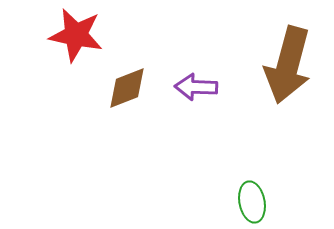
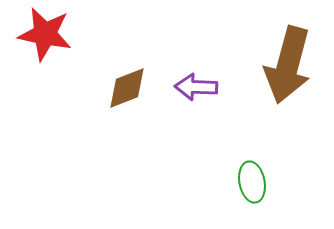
red star: moved 31 px left, 1 px up
green ellipse: moved 20 px up
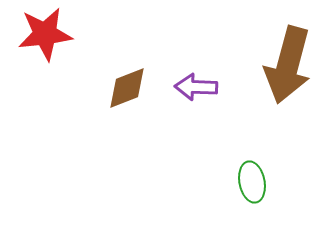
red star: rotated 18 degrees counterclockwise
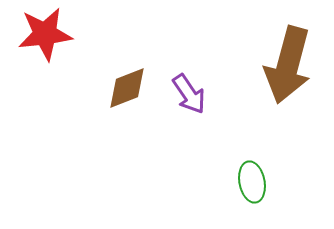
purple arrow: moved 7 px left, 7 px down; rotated 126 degrees counterclockwise
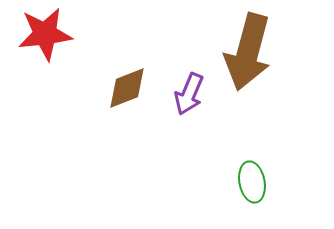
brown arrow: moved 40 px left, 13 px up
purple arrow: rotated 57 degrees clockwise
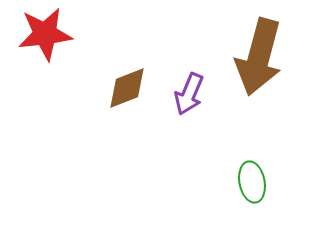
brown arrow: moved 11 px right, 5 px down
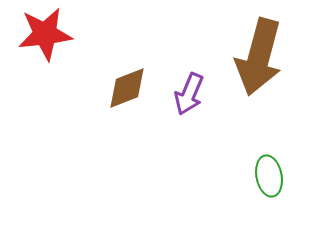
green ellipse: moved 17 px right, 6 px up
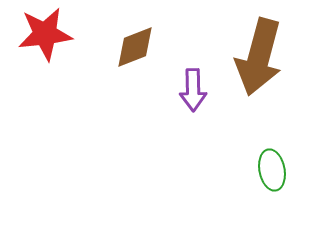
brown diamond: moved 8 px right, 41 px up
purple arrow: moved 4 px right, 4 px up; rotated 24 degrees counterclockwise
green ellipse: moved 3 px right, 6 px up
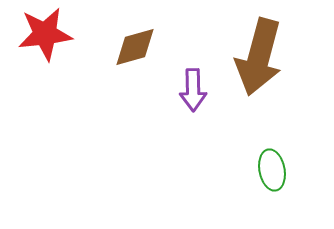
brown diamond: rotated 6 degrees clockwise
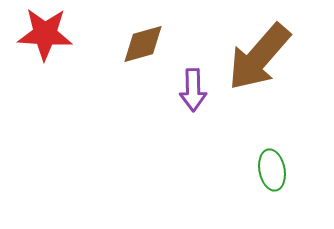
red star: rotated 10 degrees clockwise
brown diamond: moved 8 px right, 3 px up
brown arrow: rotated 26 degrees clockwise
